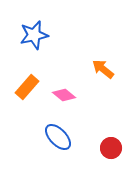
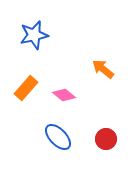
orange rectangle: moved 1 px left, 1 px down
red circle: moved 5 px left, 9 px up
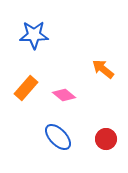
blue star: rotated 12 degrees clockwise
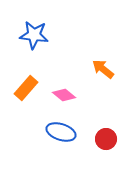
blue star: rotated 8 degrees clockwise
blue ellipse: moved 3 px right, 5 px up; rotated 28 degrees counterclockwise
